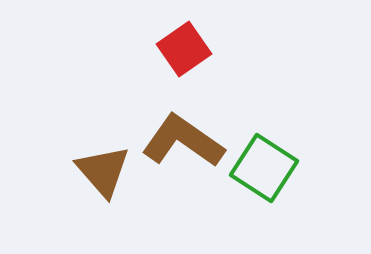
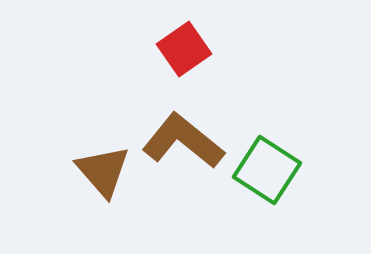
brown L-shape: rotated 4 degrees clockwise
green square: moved 3 px right, 2 px down
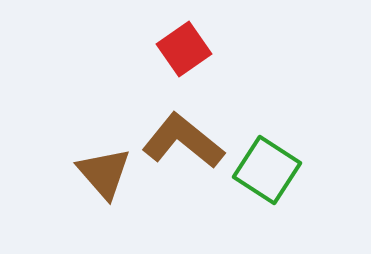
brown triangle: moved 1 px right, 2 px down
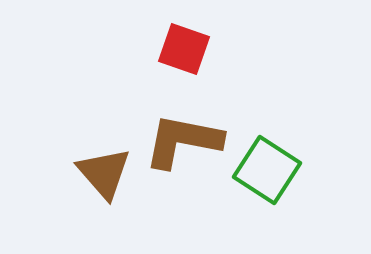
red square: rotated 36 degrees counterclockwise
brown L-shape: rotated 28 degrees counterclockwise
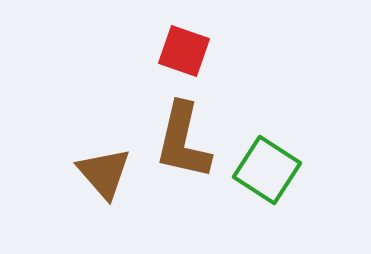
red square: moved 2 px down
brown L-shape: rotated 88 degrees counterclockwise
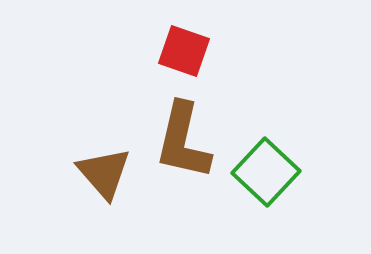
green square: moved 1 px left, 2 px down; rotated 10 degrees clockwise
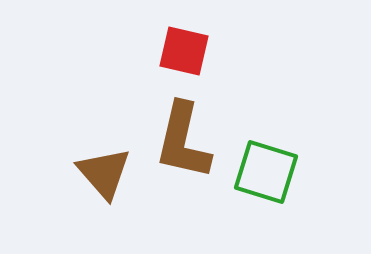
red square: rotated 6 degrees counterclockwise
green square: rotated 26 degrees counterclockwise
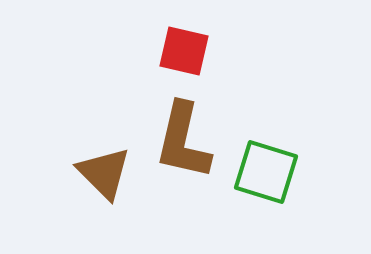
brown triangle: rotated 4 degrees counterclockwise
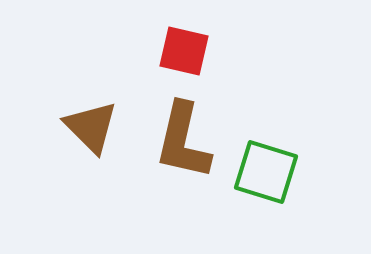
brown triangle: moved 13 px left, 46 px up
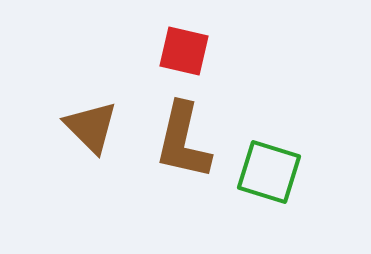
green square: moved 3 px right
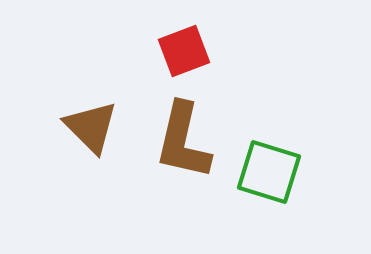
red square: rotated 34 degrees counterclockwise
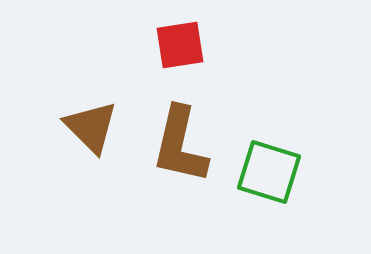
red square: moved 4 px left, 6 px up; rotated 12 degrees clockwise
brown L-shape: moved 3 px left, 4 px down
